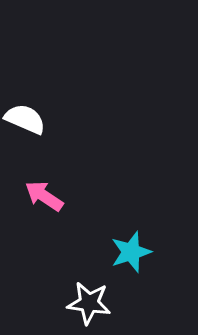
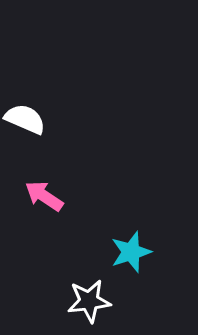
white star: moved 2 px up; rotated 15 degrees counterclockwise
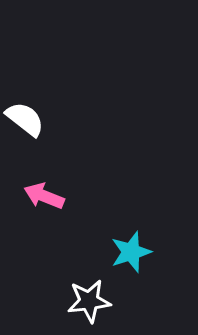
white semicircle: rotated 15 degrees clockwise
pink arrow: rotated 12 degrees counterclockwise
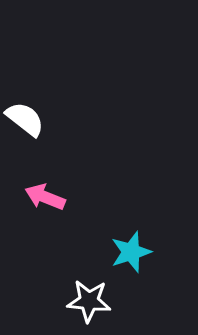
pink arrow: moved 1 px right, 1 px down
white star: rotated 12 degrees clockwise
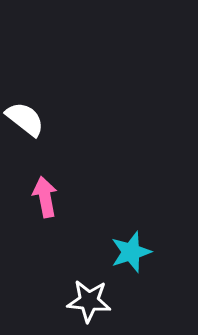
pink arrow: rotated 57 degrees clockwise
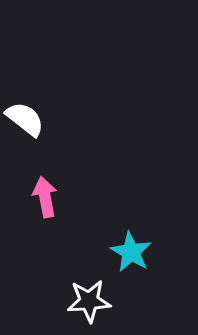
cyan star: rotated 24 degrees counterclockwise
white star: rotated 9 degrees counterclockwise
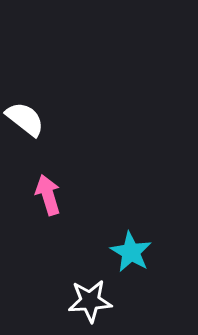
pink arrow: moved 3 px right, 2 px up; rotated 6 degrees counterclockwise
white star: moved 1 px right
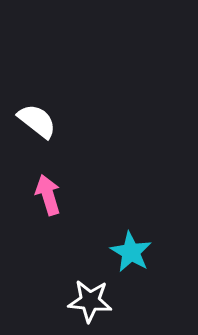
white semicircle: moved 12 px right, 2 px down
white star: rotated 9 degrees clockwise
